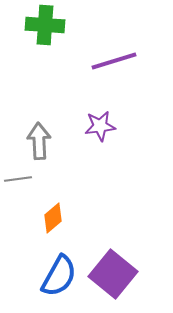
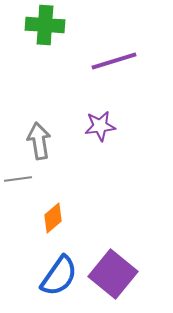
gray arrow: rotated 6 degrees counterclockwise
blue semicircle: rotated 6 degrees clockwise
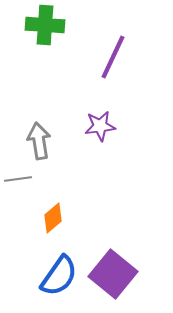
purple line: moved 1 px left, 4 px up; rotated 48 degrees counterclockwise
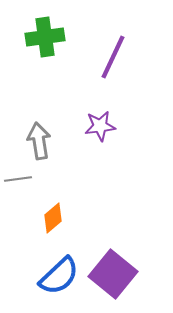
green cross: moved 12 px down; rotated 12 degrees counterclockwise
blue semicircle: rotated 12 degrees clockwise
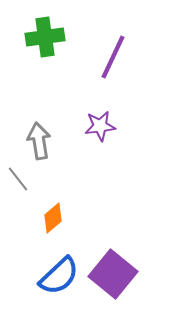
gray line: rotated 60 degrees clockwise
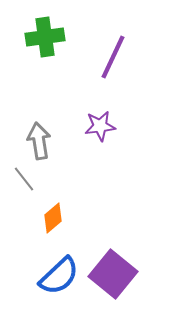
gray line: moved 6 px right
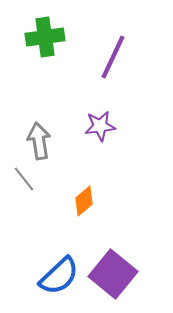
orange diamond: moved 31 px right, 17 px up
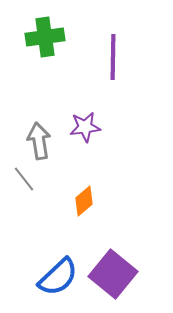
purple line: rotated 24 degrees counterclockwise
purple star: moved 15 px left, 1 px down
blue semicircle: moved 1 px left, 1 px down
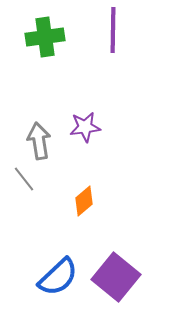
purple line: moved 27 px up
purple square: moved 3 px right, 3 px down
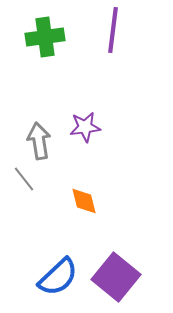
purple line: rotated 6 degrees clockwise
orange diamond: rotated 64 degrees counterclockwise
